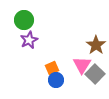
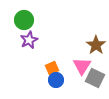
pink triangle: moved 1 px down
gray square: moved 4 px down; rotated 18 degrees counterclockwise
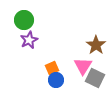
pink triangle: moved 1 px right
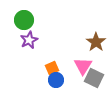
brown star: moved 3 px up
gray square: moved 1 px left
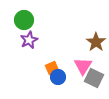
blue circle: moved 2 px right, 3 px up
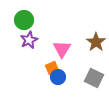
pink triangle: moved 21 px left, 17 px up
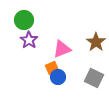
purple star: rotated 12 degrees counterclockwise
pink triangle: rotated 36 degrees clockwise
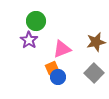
green circle: moved 12 px right, 1 px down
brown star: rotated 24 degrees clockwise
gray square: moved 5 px up; rotated 18 degrees clockwise
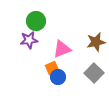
purple star: rotated 30 degrees clockwise
